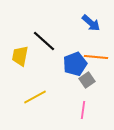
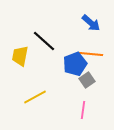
orange line: moved 5 px left, 3 px up
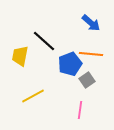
blue pentagon: moved 5 px left
yellow line: moved 2 px left, 1 px up
pink line: moved 3 px left
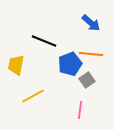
black line: rotated 20 degrees counterclockwise
yellow trapezoid: moved 4 px left, 9 px down
